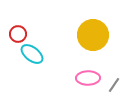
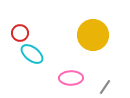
red circle: moved 2 px right, 1 px up
pink ellipse: moved 17 px left
gray line: moved 9 px left, 2 px down
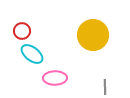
red circle: moved 2 px right, 2 px up
pink ellipse: moved 16 px left
gray line: rotated 35 degrees counterclockwise
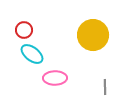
red circle: moved 2 px right, 1 px up
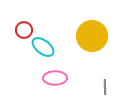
yellow circle: moved 1 px left, 1 px down
cyan ellipse: moved 11 px right, 7 px up
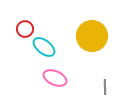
red circle: moved 1 px right, 1 px up
cyan ellipse: moved 1 px right
pink ellipse: rotated 25 degrees clockwise
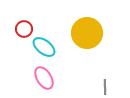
red circle: moved 1 px left
yellow circle: moved 5 px left, 3 px up
pink ellipse: moved 11 px left; rotated 35 degrees clockwise
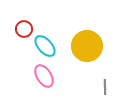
yellow circle: moved 13 px down
cyan ellipse: moved 1 px right, 1 px up; rotated 10 degrees clockwise
pink ellipse: moved 2 px up
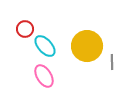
red circle: moved 1 px right
gray line: moved 7 px right, 25 px up
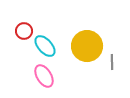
red circle: moved 1 px left, 2 px down
